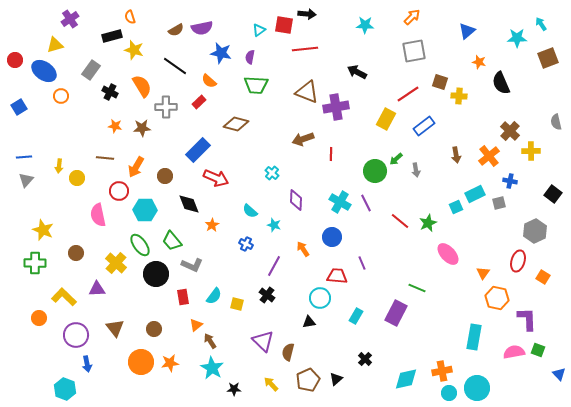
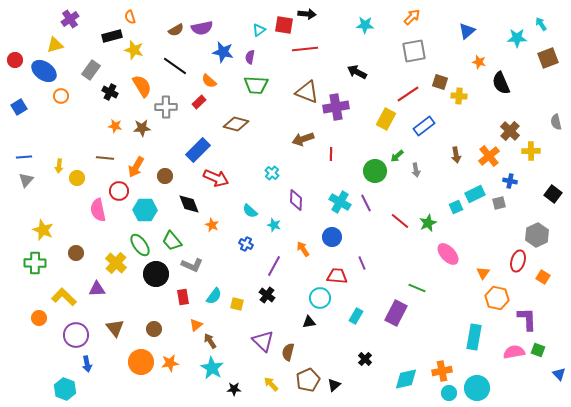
blue star at (221, 53): moved 2 px right, 1 px up
green arrow at (396, 159): moved 1 px right, 3 px up
pink semicircle at (98, 215): moved 5 px up
orange star at (212, 225): rotated 16 degrees counterclockwise
gray hexagon at (535, 231): moved 2 px right, 4 px down
black triangle at (336, 379): moved 2 px left, 6 px down
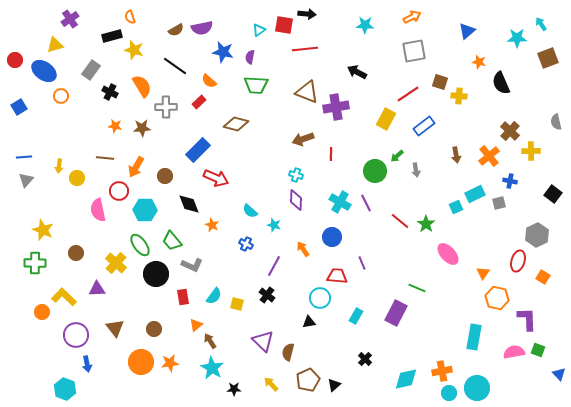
orange arrow at (412, 17): rotated 18 degrees clockwise
cyan cross at (272, 173): moved 24 px right, 2 px down; rotated 24 degrees counterclockwise
green star at (428, 223): moved 2 px left, 1 px down; rotated 12 degrees counterclockwise
orange circle at (39, 318): moved 3 px right, 6 px up
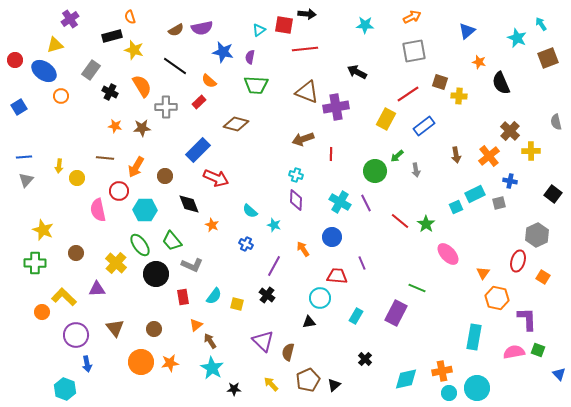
cyan star at (517, 38): rotated 24 degrees clockwise
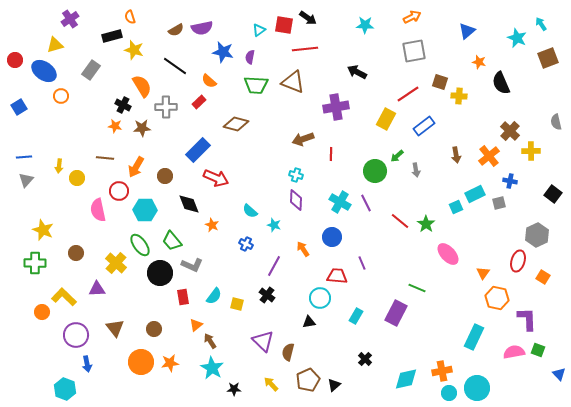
black arrow at (307, 14): moved 1 px right, 4 px down; rotated 30 degrees clockwise
black cross at (110, 92): moved 13 px right, 13 px down
brown triangle at (307, 92): moved 14 px left, 10 px up
black circle at (156, 274): moved 4 px right, 1 px up
cyan rectangle at (474, 337): rotated 15 degrees clockwise
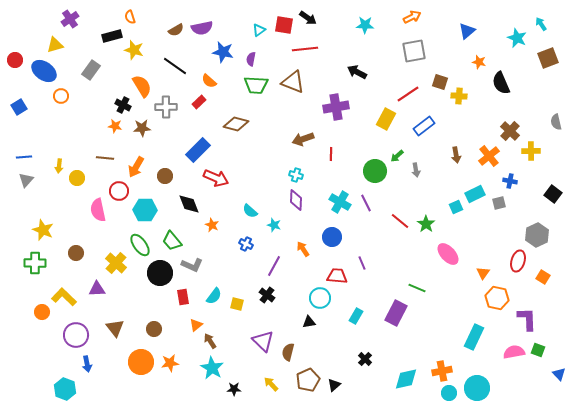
purple semicircle at (250, 57): moved 1 px right, 2 px down
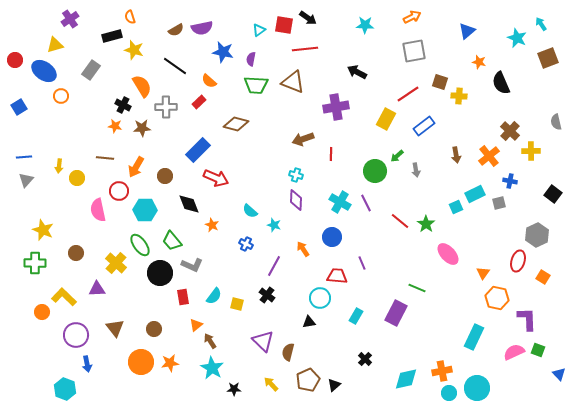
pink semicircle at (514, 352): rotated 15 degrees counterclockwise
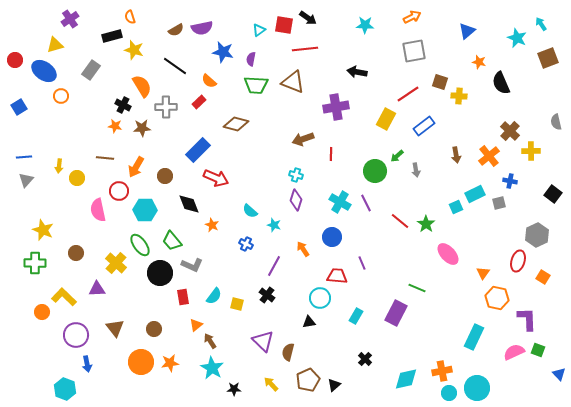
black arrow at (357, 72): rotated 18 degrees counterclockwise
purple diamond at (296, 200): rotated 15 degrees clockwise
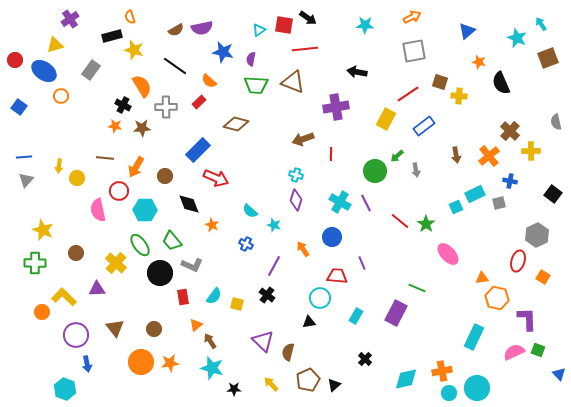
blue square at (19, 107): rotated 21 degrees counterclockwise
orange triangle at (483, 273): moved 1 px left, 5 px down; rotated 48 degrees clockwise
cyan star at (212, 368): rotated 15 degrees counterclockwise
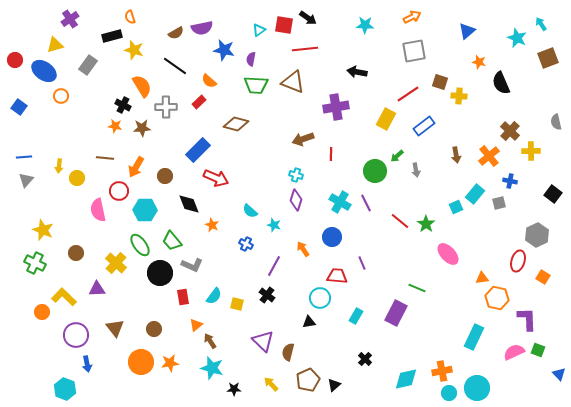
brown semicircle at (176, 30): moved 3 px down
blue star at (223, 52): moved 1 px right, 2 px up
gray rectangle at (91, 70): moved 3 px left, 5 px up
cyan rectangle at (475, 194): rotated 24 degrees counterclockwise
green cross at (35, 263): rotated 25 degrees clockwise
